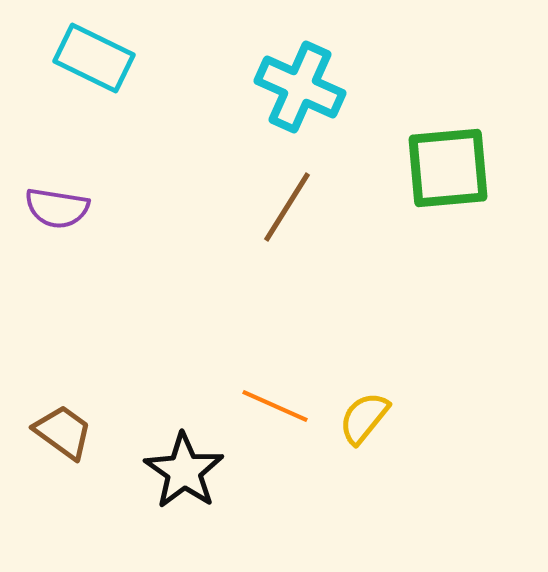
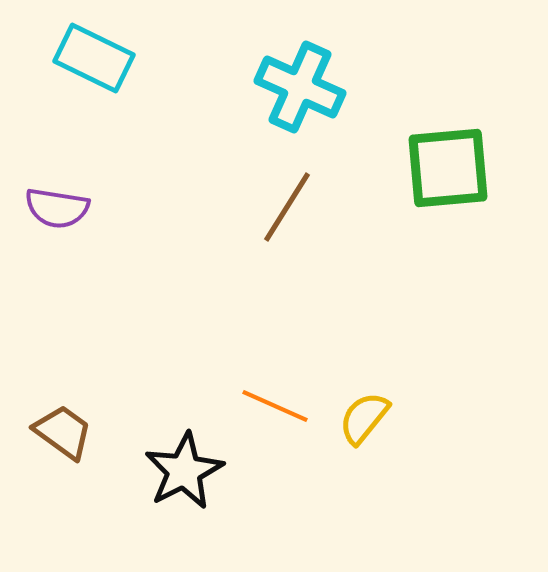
black star: rotated 10 degrees clockwise
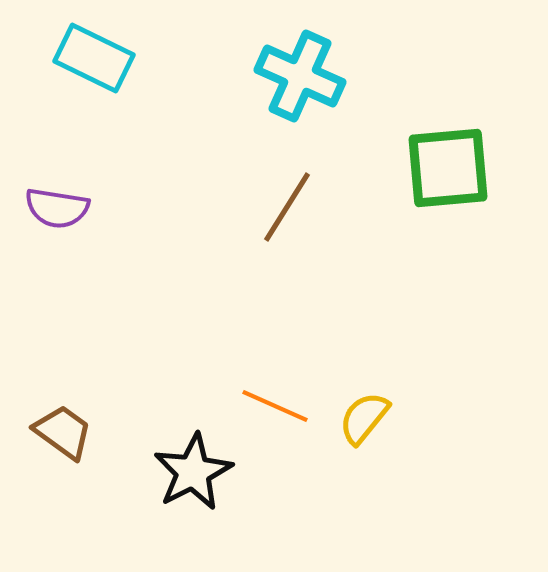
cyan cross: moved 11 px up
black star: moved 9 px right, 1 px down
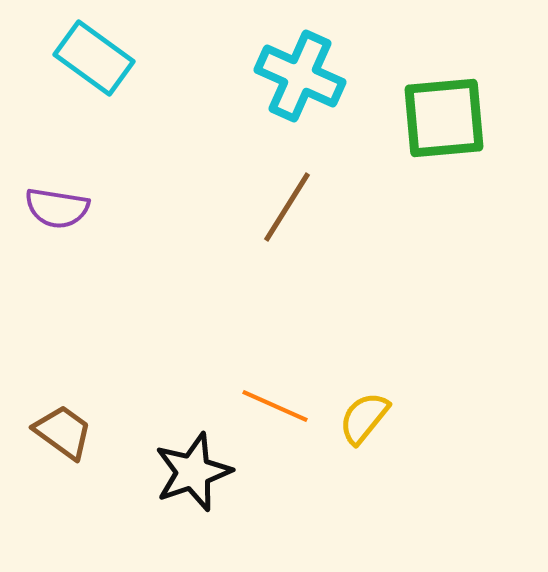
cyan rectangle: rotated 10 degrees clockwise
green square: moved 4 px left, 50 px up
black star: rotated 8 degrees clockwise
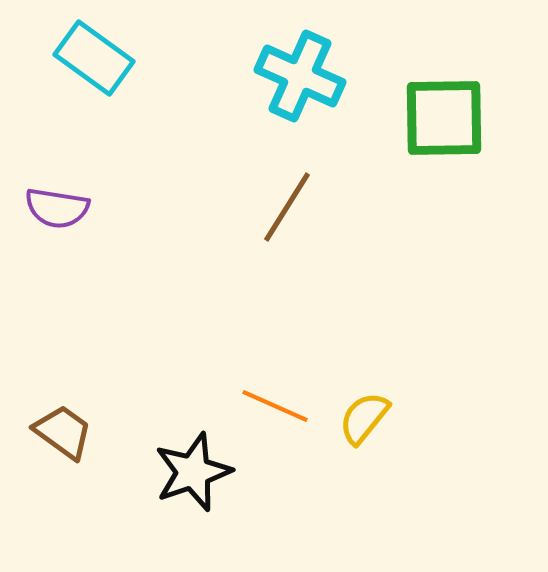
green square: rotated 4 degrees clockwise
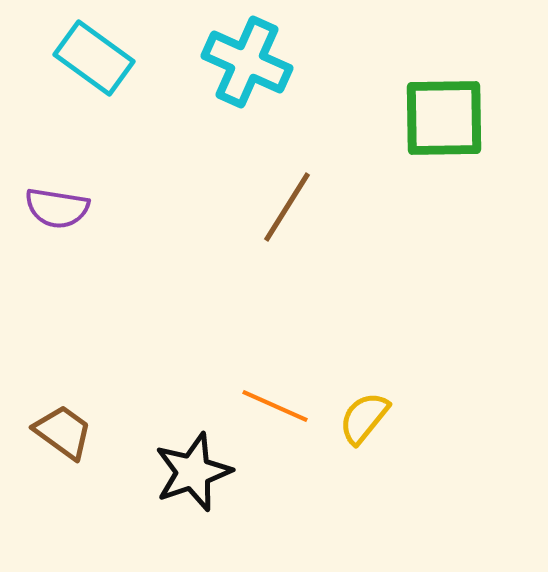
cyan cross: moved 53 px left, 14 px up
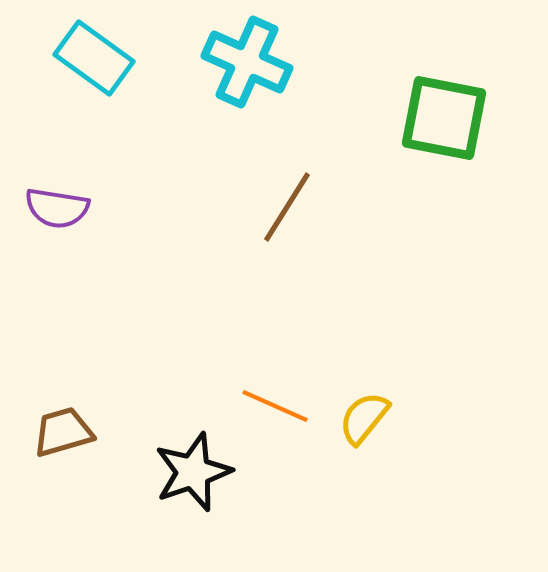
green square: rotated 12 degrees clockwise
brown trapezoid: rotated 52 degrees counterclockwise
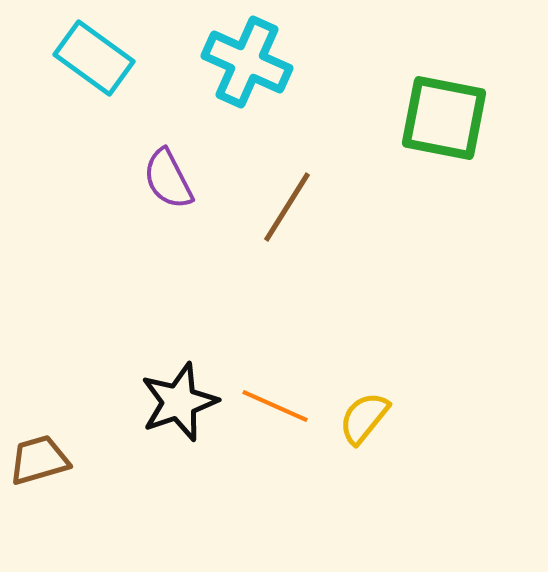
purple semicircle: moved 111 px right, 29 px up; rotated 54 degrees clockwise
brown trapezoid: moved 24 px left, 28 px down
black star: moved 14 px left, 70 px up
